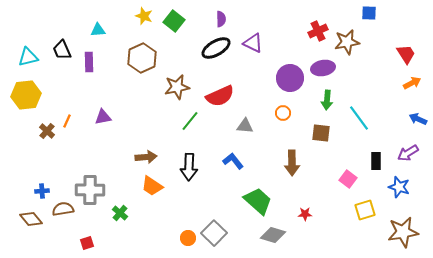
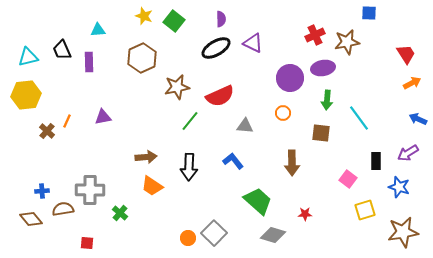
red cross at (318, 31): moved 3 px left, 4 px down
red square at (87, 243): rotated 24 degrees clockwise
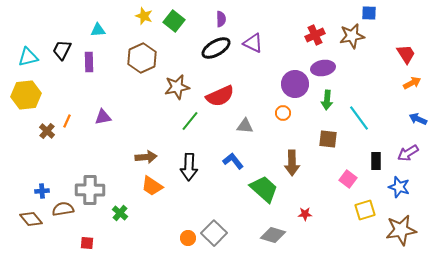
brown star at (347, 42): moved 5 px right, 6 px up
black trapezoid at (62, 50): rotated 50 degrees clockwise
purple circle at (290, 78): moved 5 px right, 6 px down
brown square at (321, 133): moved 7 px right, 6 px down
green trapezoid at (258, 201): moved 6 px right, 12 px up
brown star at (403, 232): moved 2 px left, 2 px up
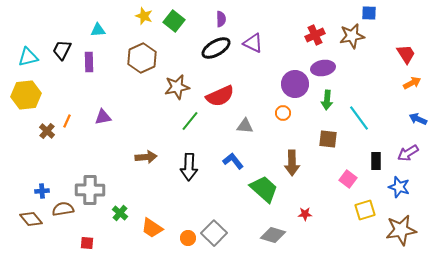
orange trapezoid at (152, 186): moved 42 px down
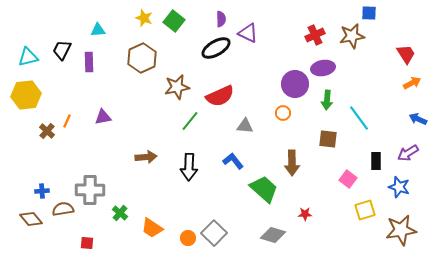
yellow star at (144, 16): moved 2 px down
purple triangle at (253, 43): moved 5 px left, 10 px up
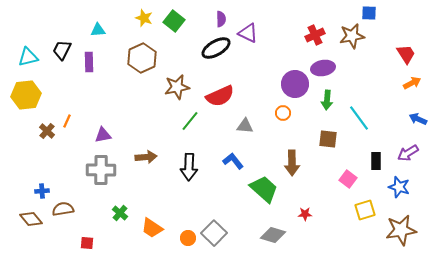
purple triangle at (103, 117): moved 18 px down
gray cross at (90, 190): moved 11 px right, 20 px up
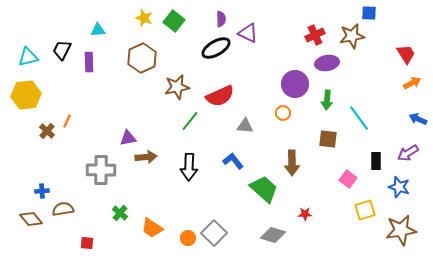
purple ellipse at (323, 68): moved 4 px right, 5 px up
purple triangle at (103, 135): moved 25 px right, 3 px down
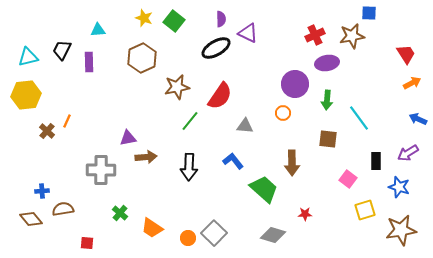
red semicircle at (220, 96): rotated 32 degrees counterclockwise
